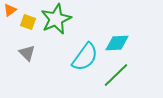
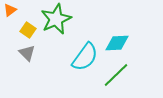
yellow square: moved 8 px down; rotated 14 degrees clockwise
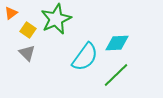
orange triangle: moved 1 px right, 3 px down
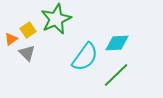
orange triangle: moved 26 px down
yellow square: rotated 21 degrees clockwise
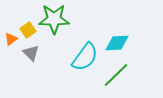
green star: moved 2 px left; rotated 24 degrees clockwise
gray triangle: moved 4 px right
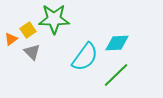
gray triangle: moved 1 px right, 1 px up
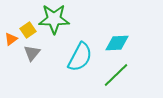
gray triangle: moved 1 px down; rotated 24 degrees clockwise
cyan semicircle: moved 5 px left; rotated 8 degrees counterclockwise
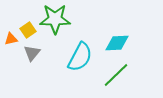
green star: moved 1 px right
orange triangle: rotated 24 degrees clockwise
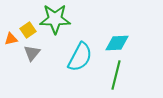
green line: rotated 32 degrees counterclockwise
